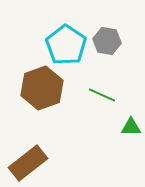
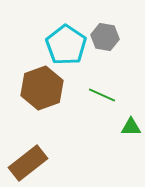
gray hexagon: moved 2 px left, 4 px up
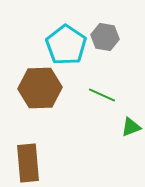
brown hexagon: moved 2 px left; rotated 18 degrees clockwise
green triangle: rotated 20 degrees counterclockwise
brown rectangle: rotated 57 degrees counterclockwise
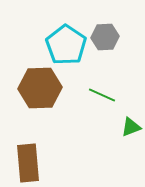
gray hexagon: rotated 12 degrees counterclockwise
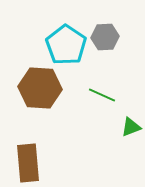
brown hexagon: rotated 6 degrees clockwise
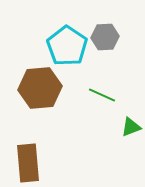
cyan pentagon: moved 1 px right, 1 px down
brown hexagon: rotated 9 degrees counterclockwise
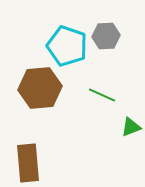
gray hexagon: moved 1 px right, 1 px up
cyan pentagon: rotated 15 degrees counterclockwise
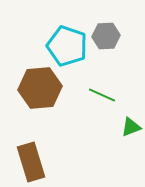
brown rectangle: moved 3 px right, 1 px up; rotated 12 degrees counterclockwise
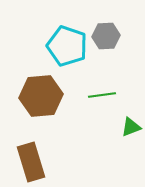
brown hexagon: moved 1 px right, 8 px down
green line: rotated 32 degrees counterclockwise
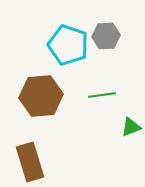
cyan pentagon: moved 1 px right, 1 px up
brown rectangle: moved 1 px left
